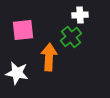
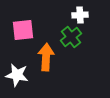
orange arrow: moved 3 px left
white star: moved 2 px down
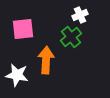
white cross: rotated 21 degrees counterclockwise
pink square: moved 1 px up
orange arrow: moved 3 px down
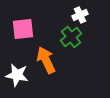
orange arrow: rotated 28 degrees counterclockwise
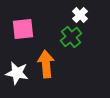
white cross: rotated 21 degrees counterclockwise
orange arrow: moved 4 px down; rotated 20 degrees clockwise
white star: moved 2 px up
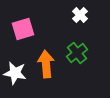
pink square: rotated 10 degrees counterclockwise
green cross: moved 6 px right, 16 px down
white star: moved 2 px left
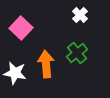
pink square: moved 2 px left, 1 px up; rotated 30 degrees counterclockwise
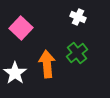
white cross: moved 2 px left, 2 px down; rotated 21 degrees counterclockwise
orange arrow: moved 1 px right
white star: rotated 25 degrees clockwise
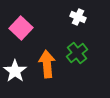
white star: moved 2 px up
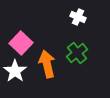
pink square: moved 15 px down
orange arrow: rotated 8 degrees counterclockwise
